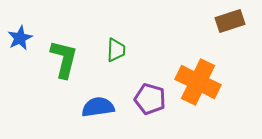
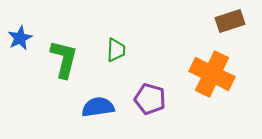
orange cross: moved 14 px right, 8 px up
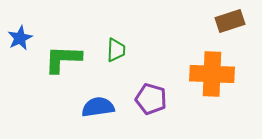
green L-shape: moved 1 px left; rotated 102 degrees counterclockwise
orange cross: rotated 24 degrees counterclockwise
purple pentagon: moved 1 px right
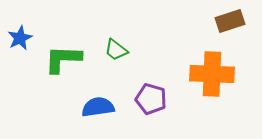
green trapezoid: rotated 125 degrees clockwise
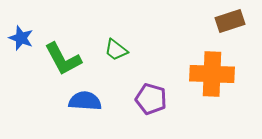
blue star: moved 1 px right; rotated 25 degrees counterclockwise
green L-shape: rotated 120 degrees counterclockwise
blue semicircle: moved 13 px left, 6 px up; rotated 12 degrees clockwise
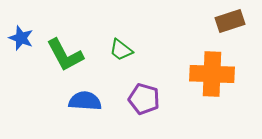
green trapezoid: moved 5 px right
green L-shape: moved 2 px right, 4 px up
purple pentagon: moved 7 px left
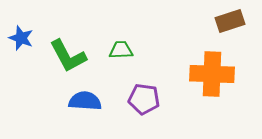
green trapezoid: rotated 140 degrees clockwise
green L-shape: moved 3 px right, 1 px down
purple pentagon: rotated 8 degrees counterclockwise
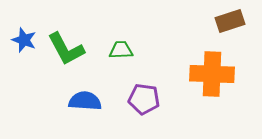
blue star: moved 3 px right, 2 px down
green L-shape: moved 2 px left, 7 px up
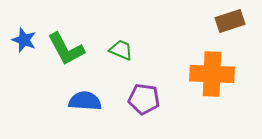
green trapezoid: rotated 25 degrees clockwise
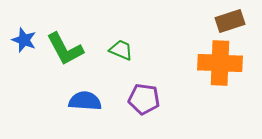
green L-shape: moved 1 px left
orange cross: moved 8 px right, 11 px up
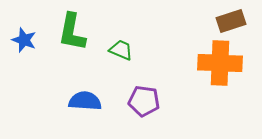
brown rectangle: moved 1 px right
green L-shape: moved 7 px right, 17 px up; rotated 39 degrees clockwise
purple pentagon: moved 2 px down
